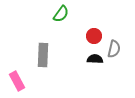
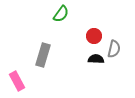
gray rectangle: rotated 15 degrees clockwise
black semicircle: moved 1 px right
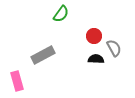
gray semicircle: moved 1 px up; rotated 42 degrees counterclockwise
gray rectangle: rotated 45 degrees clockwise
pink rectangle: rotated 12 degrees clockwise
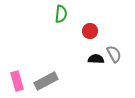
green semicircle: rotated 30 degrees counterclockwise
red circle: moved 4 px left, 5 px up
gray semicircle: moved 6 px down
gray rectangle: moved 3 px right, 26 px down
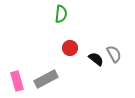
red circle: moved 20 px left, 17 px down
black semicircle: rotated 35 degrees clockwise
gray rectangle: moved 2 px up
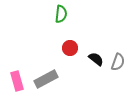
gray semicircle: moved 4 px right, 8 px down; rotated 48 degrees clockwise
